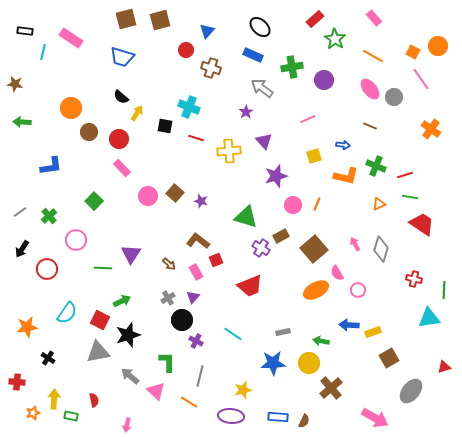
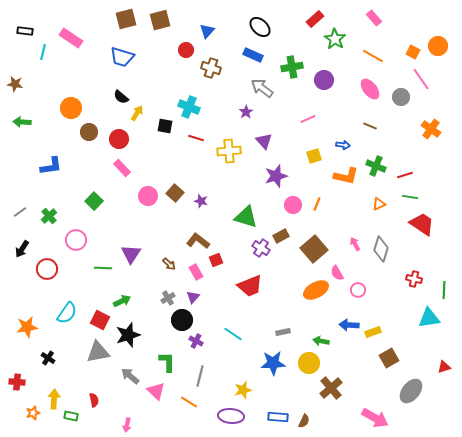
gray circle at (394, 97): moved 7 px right
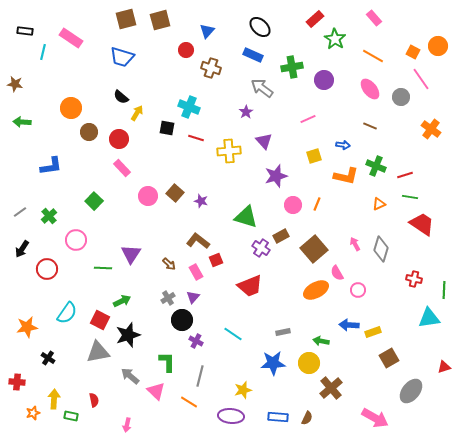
black square at (165, 126): moved 2 px right, 2 px down
brown semicircle at (304, 421): moved 3 px right, 3 px up
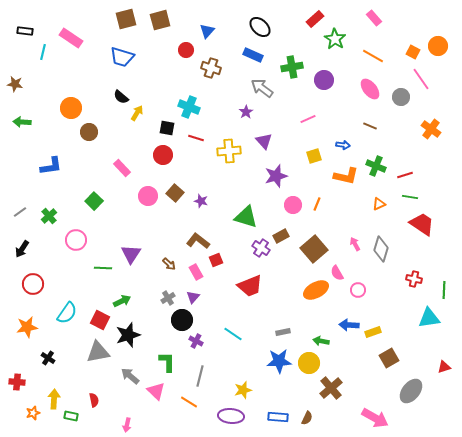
red circle at (119, 139): moved 44 px right, 16 px down
red circle at (47, 269): moved 14 px left, 15 px down
blue star at (273, 363): moved 6 px right, 2 px up
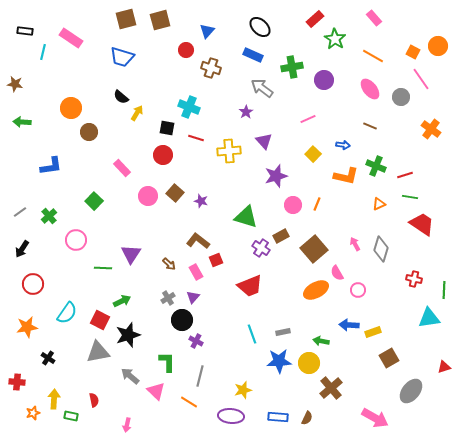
yellow square at (314, 156): moved 1 px left, 2 px up; rotated 28 degrees counterclockwise
cyan line at (233, 334): moved 19 px right; rotated 36 degrees clockwise
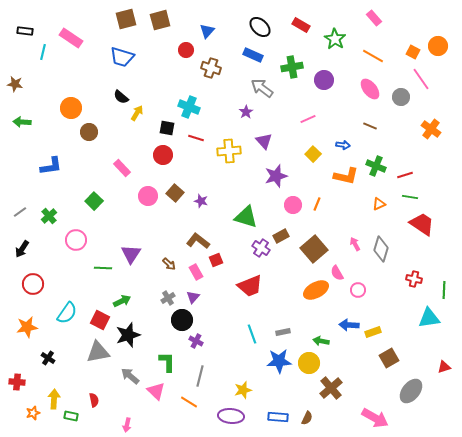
red rectangle at (315, 19): moved 14 px left, 6 px down; rotated 72 degrees clockwise
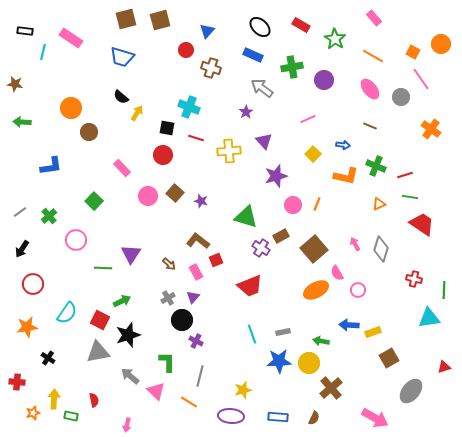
orange circle at (438, 46): moved 3 px right, 2 px up
brown semicircle at (307, 418): moved 7 px right
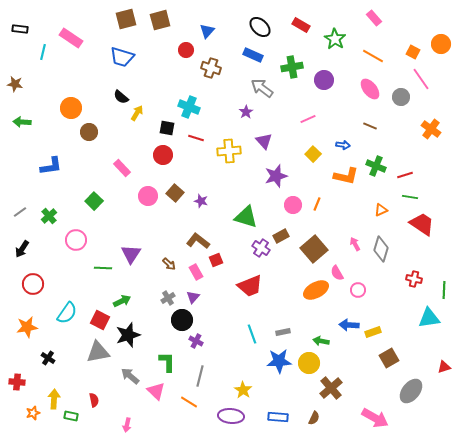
black rectangle at (25, 31): moved 5 px left, 2 px up
orange triangle at (379, 204): moved 2 px right, 6 px down
yellow star at (243, 390): rotated 24 degrees counterclockwise
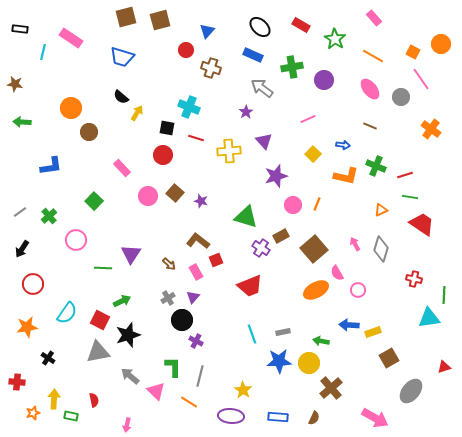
brown square at (126, 19): moved 2 px up
green line at (444, 290): moved 5 px down
green L-shape at (167, 362): moved 6 px right, 5 px down
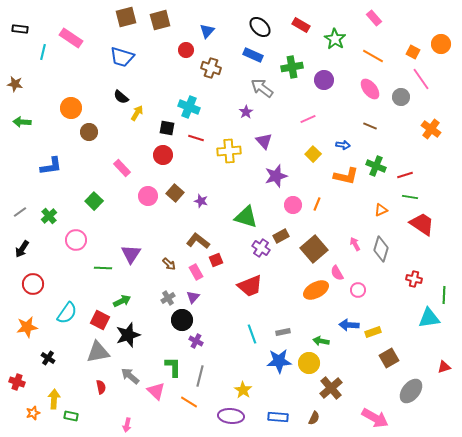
red cross at (17, 382): rotated 14 degrees clockwise
red semicircle at (94, 400): moved 7 px right, 13 px up
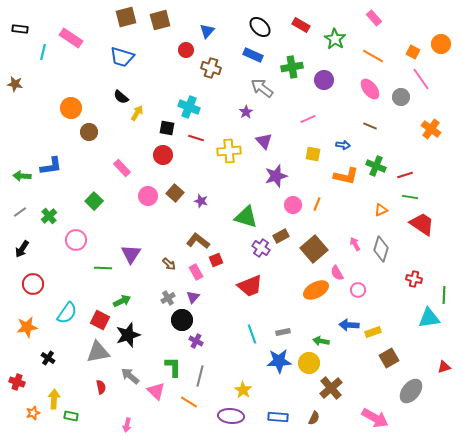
green arrow at (22, 122): moved 54 px down
yellow square at (313, 154): rotated 35 degrees counterclockwise
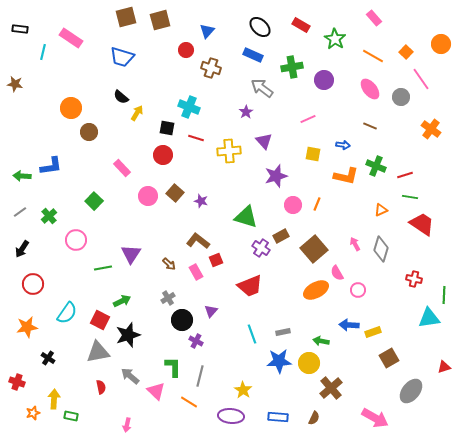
orange square at (413, 52): moved 7 px left; rotated 16 degrees clockwise
green line at (103, 268): rotated 12 degrees counterclockwise
purple triangle at (193, 297): moved 18 px right, 14 px down
